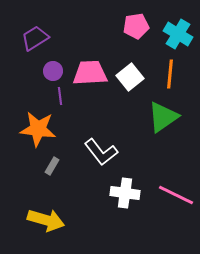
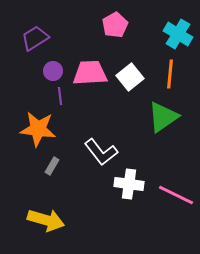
pink pentagon: moved 21 px left, 1 px up; rotated 20 degrees counterclockwise
white cross: moved 4 px right, 9 px up
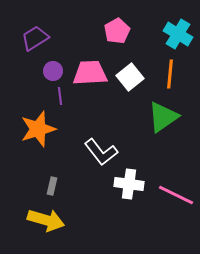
pink pentagon: moved 2 px right, 6 px down
orange star: rotated 24 degrees counterclockwise
gray rectangle: moved 20 px down; rotated 18 degrees counterclockwise
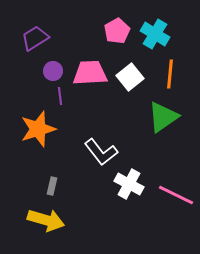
cyan cross: moved 23 px left
white cross: rotated 20 degrees clockwise
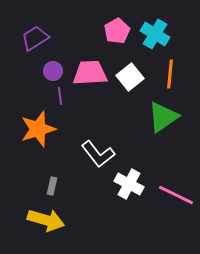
white L-shape: moved 3 px left, 2 px down
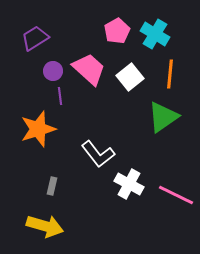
pink trapezoid: moved 1 px left, 4 px up; rotated 45 degrees clockwise
yellow arrow: moved 1 px left, 6 px down
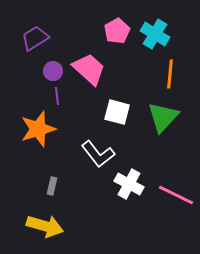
white square: moved 13 px left, 35 px down; rotated 36 degrees counterclockwise
purple line: moved 3 px left
green triangle: rotated 12 degrees counterclockwise
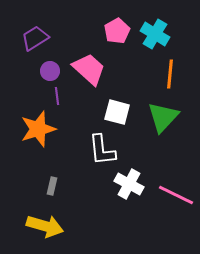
purple circle: moved 3 px left
white L-shape: moved 4 px right, 4 px up; rotated 32 degrees clockwise
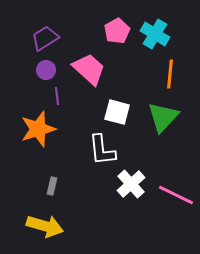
purple trapezoid: moved 10 px right
purple circle: moved 4 px left, 1 px up
white cross: moved 2 px right; rotated 20 degrees clockwise
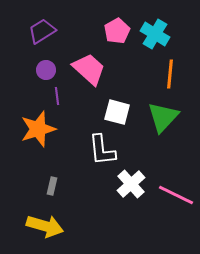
purple trapezoid: moved 3 px left, 7 px up
